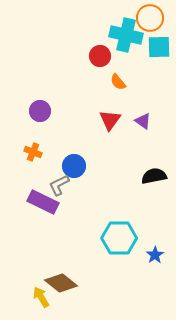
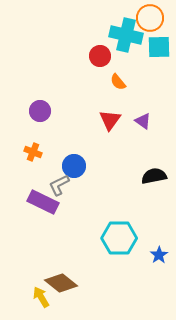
blue star: moved 4 px right
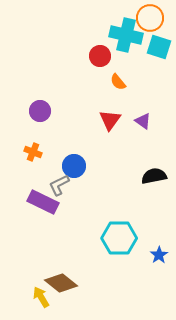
cyan square: rotated 20 degrees clockwise
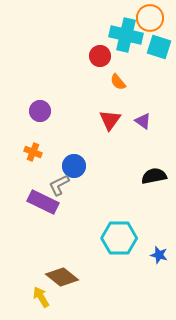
blue star: rotated 24 degrees counterclockwise
brown diamond: moved 1 px right, 6 px up
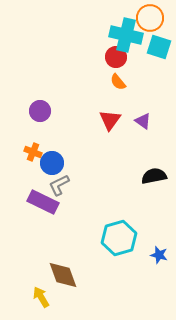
red circle: moved 16 px right, 1 px down
blue circle: moved 22 px left, 3 px up
cyan hexagon: rotated 16 degrees counterclockwise
brown diamond: moved 1 px right, 2 px up; rotated 32 degrees clockwise
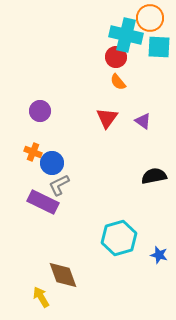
cyan square: rotated 15 degrees counterclockwise
red triangle: moved 3 px left, 2 px up
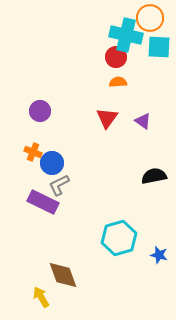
orange semicircle: rotated 126 degrees clockwise
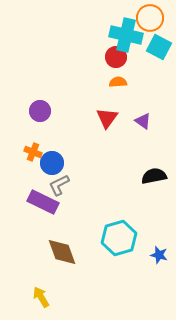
cyan square: rotated 25 degrees clockwise
brown diamond: moved 1 px left, 23 px up
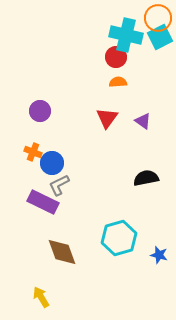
orange circle: moved 8 px right
cyan square: moved 1 px right, 10 px up; rotated 35 degrees clockwise
black semicircle: moved 8 px left, 2 px down
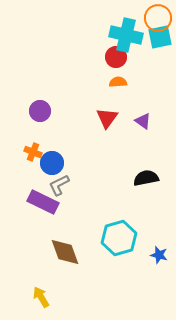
cyan square: rotated 15 degrees clockwise
brown diamond: moved 3 px right
